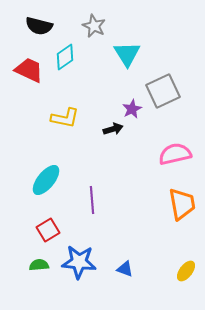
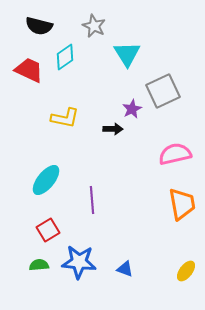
black arrow: rotated 18 degrees clockwise
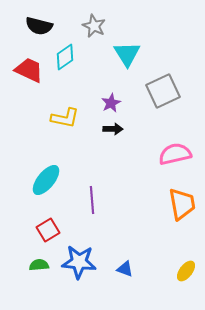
purple star: moved 21 px left, 6 px up
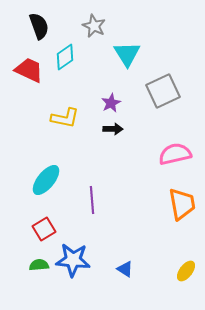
black semicircle: rotated 124 degrees counterclockwise
red square: moved 4 px left, 1 px up
blue star: moved 6 px left, 2 px up
blue triangle: rotated 12 degrees clockwise
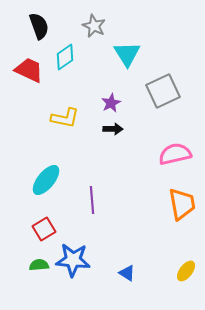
blue triangle: moved 2 px right, 4 px down
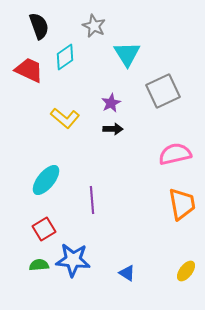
yellow L-shape: rotated 28 degrees clockwise
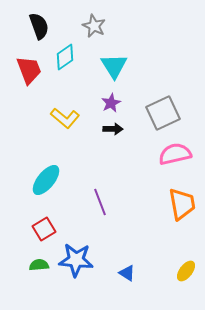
cyan triangle: moved 13 px left, 12 px down
red trapezoid: rotated 44 degrees clockwise
gray square: moved 22 px down
purple line: moved 8 px right, 2 px down; rotated 16 degrees counterclockwise
blue star: moved 3 px right
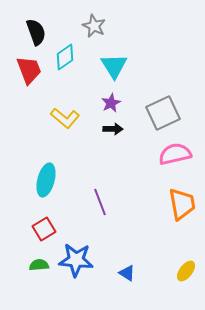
black semicircle: moved 3 px left, 6 px down
cyan ellipse: rotated 24 degrees counterclockwise
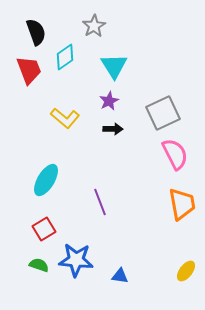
gray star: rotated 15 degrees clockwise
purple star: moved 2 px left, 2 px up
pink semicircle: rotated 76 degrees clockwise
cyan ellipse: rotated 16 degrees clockwise
green semicircle: rotated 24 degrees clockwise
blue triangle: moved 7 px left, 3 px down; rotated 24 degrees counterclockwise
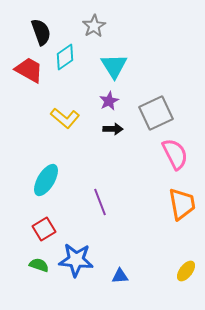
black semicircle: moved 5 px right
red trapezoid: rotated 40 degrees counterclockwise
gray square: moved 7 px left
blue triangle: rotated 12 degrees counterclockwise
